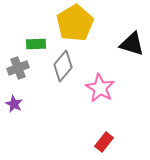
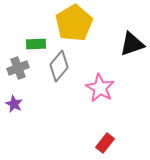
yellow pentagon: moved 1 px left
black triangle: rotated 36 degrees counterclockwise
gray diamond: moved 4 px left
red rectangle: moved 1 px right, 1 px down
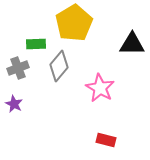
black triangle: rotated 20 degrees clockwise
red rectangle: moved 1 px right, 3 px up; rotated 66 degrees clockwise
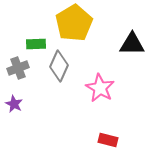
gray diamond: rotated 16 degrees counterclockwise
red rectangle: moved 2 px right
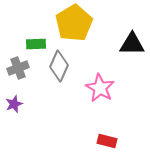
purple star: rotated 24 degrees clockwise
red rectangle: moved 1 px left, 1 px down
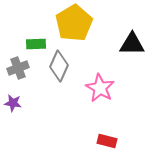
purple star: moved 1 px left, 1 px up; rotated 30 degrees clockwise
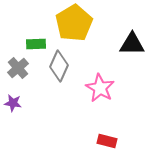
gray cross: rotated 20 degrees counterclockwise
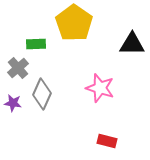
yellow pentagon: rotated 6 degrees counterclockwise
gray diamond: moved 17 px left, 28 px down
pink star: rotated 12 degrees counterclockwise
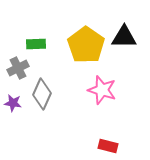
yellow pentagon: moved 12 px right, 22 px down
black triangle: moved 8 px left, 7 px up
gray cross: rotated 15 degrees clockwise
pink star: moved 2 px right, 2 px down
red rectangle: moved 1 px right, 5 px down
